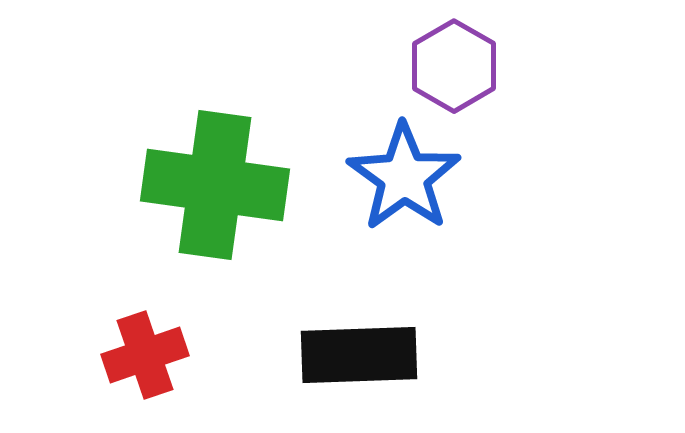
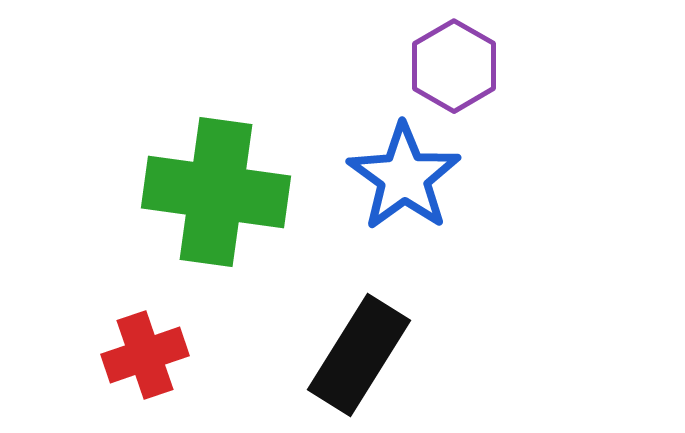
green cross: moved 1 px right, 7 px down
black rectangle: rotated 56 degrees counterclockwise
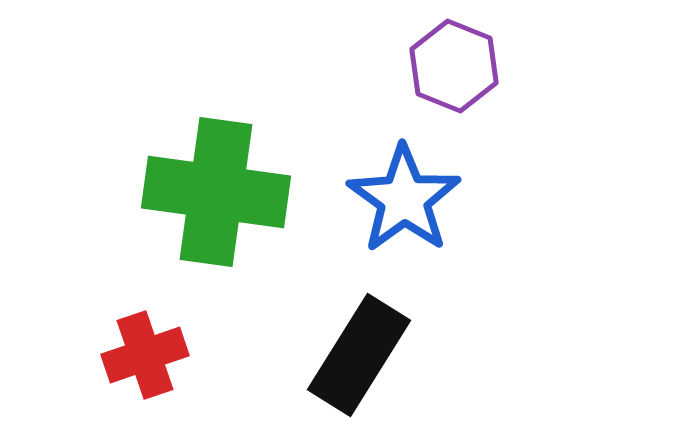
purple hexagon: rotated 8 degrees counterclockwise
blue star: moved 22 px down
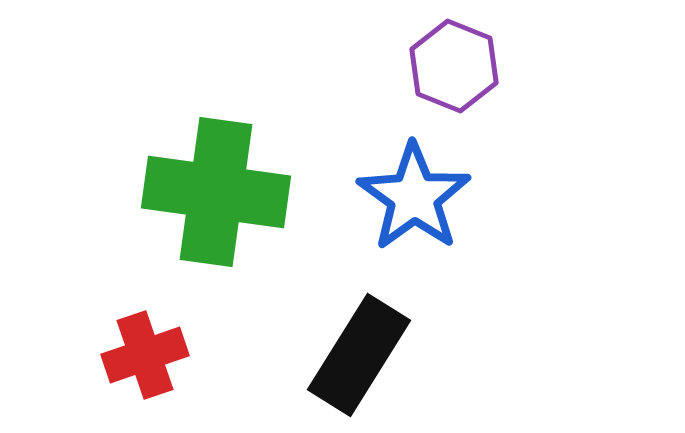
blue star: moved 10 px right, 2 px up
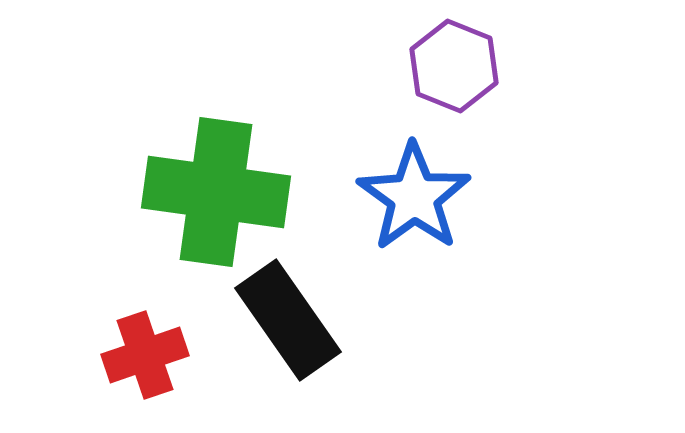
black rectangle: moved 71 px left, 35 px up; rotated 67 degrees counterclockwise
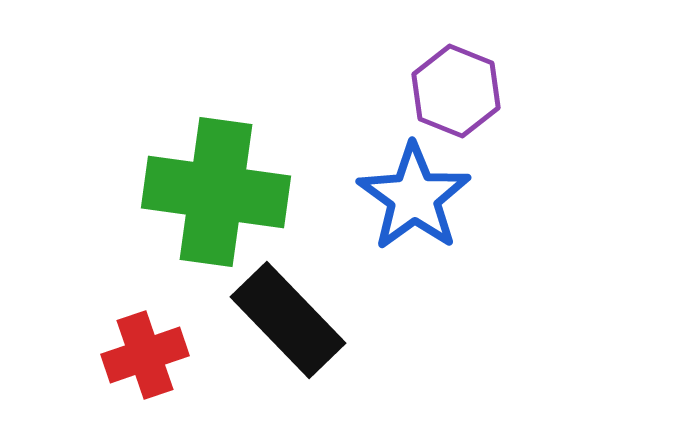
purple hexagon: moved 2 px right, 25 px down
black rectangle: rotated 9 degrees counterclockwise
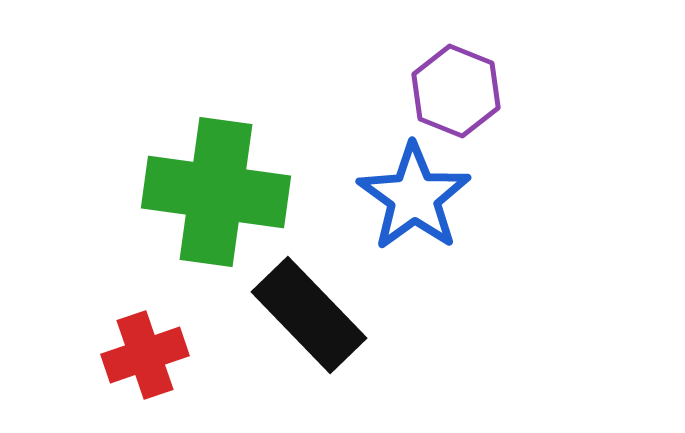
black rectangle: moved 21 px right, 5 px up
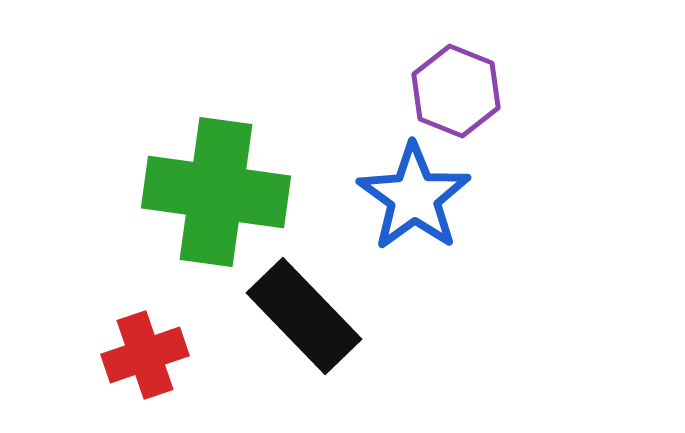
black rectangle: moved 5 px left, 1 px down
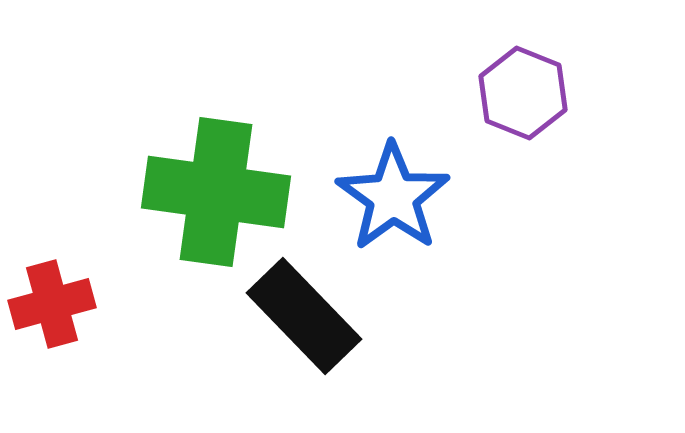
purple hexagon: moved 67 px right, 2 px down
blue star: moved 21 px left
red cross: moved 93 px left, 51 px up; rotated 4 degrees clockwise
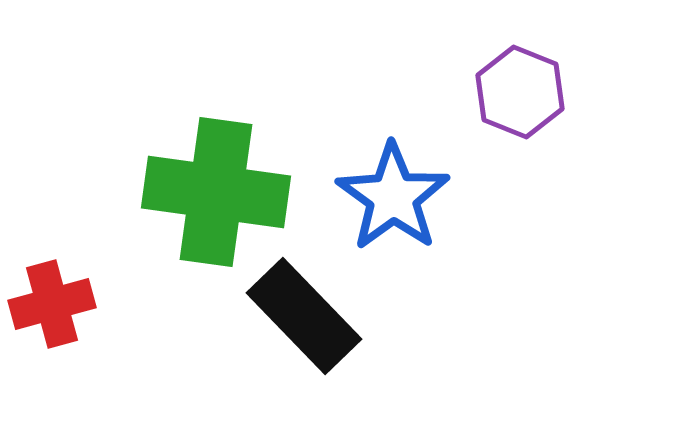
purple hexagon: moved 3 px left, 1 px up
